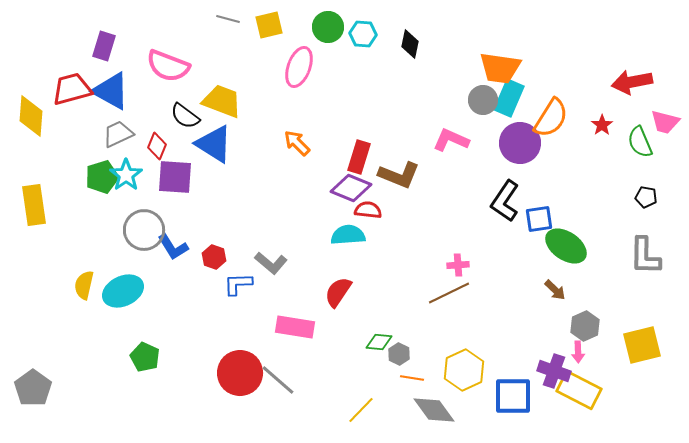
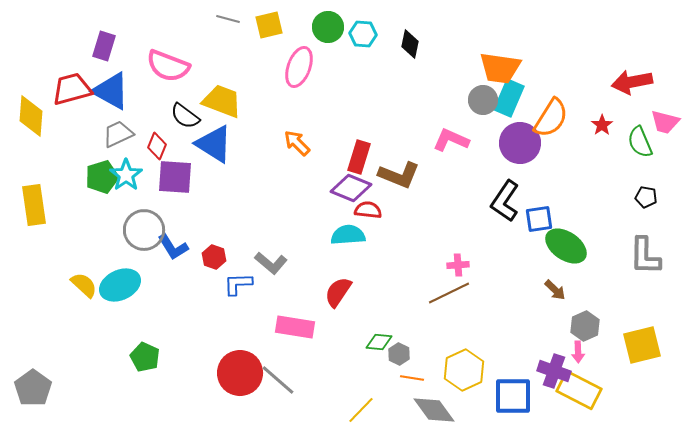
yellow semicircle at (84, 285): rotated 120 degrees clockwise
cyan ellipse at (123, 291): moved 3 px left, 6 px up
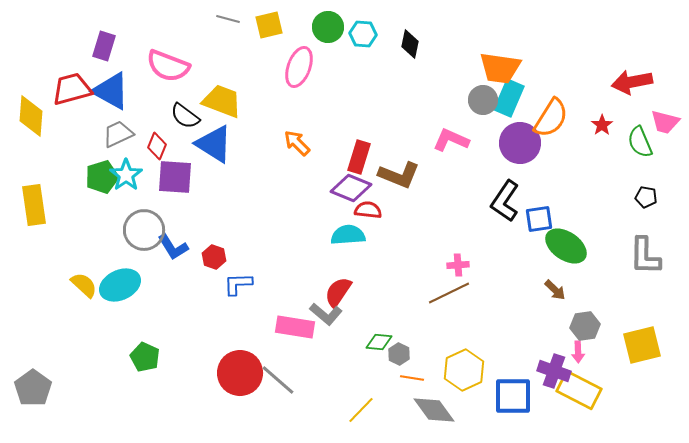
gray L-shape at (271, 263): moved 55 px right, 51 px down
gray hexagon at (585, 326): rotated 16 degrees clockwise
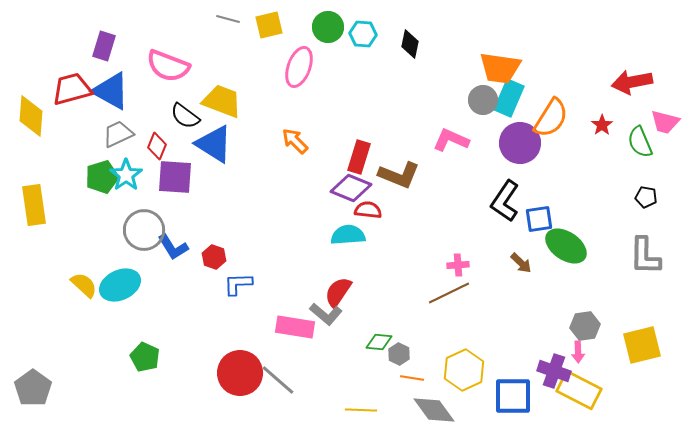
orange arrow at (297, 143): moved 2 px left, 2 px up
brown arrow at (555, 290): moved 34 px left, 27 px up
yellow line at (361, 410): rotated 48 degrees clockwise
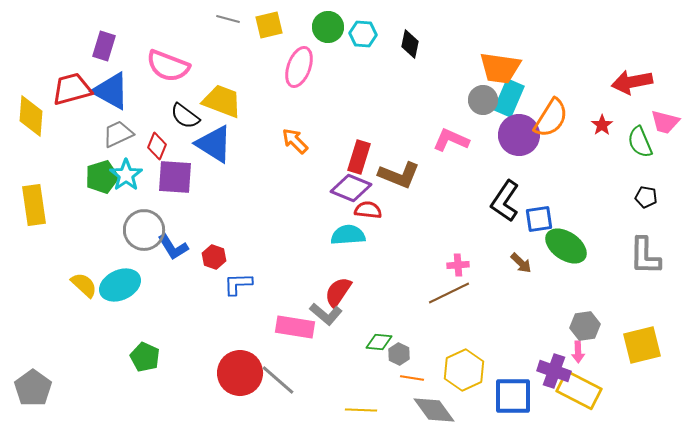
purple circle at (520, 143): moved 1 px left, 8 px up
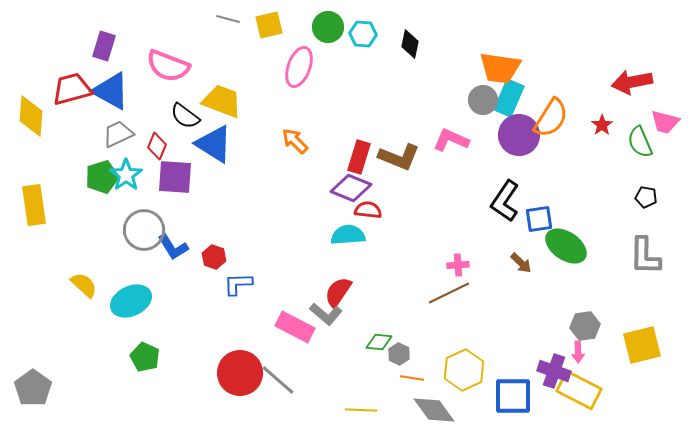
brown L-shape at (399, 175): moved 18 px up
cyan ellipse at (120, 285): moved 11 px right, 16 px down
pink rectangle at (295, 327): rotated 18 degrees clockwise
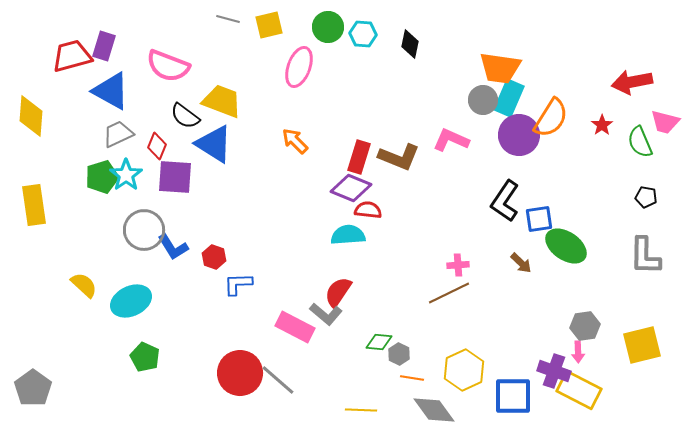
red trapezoid at (72, 89): moved 33 px up
